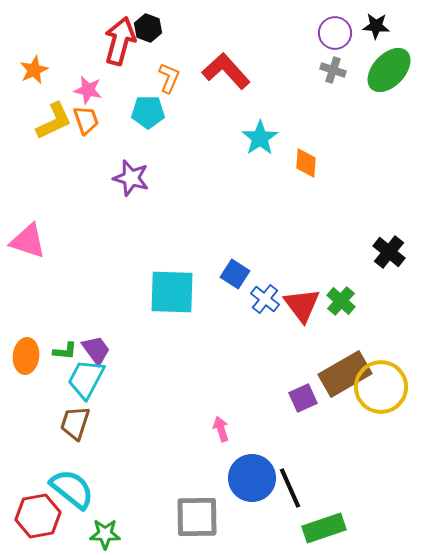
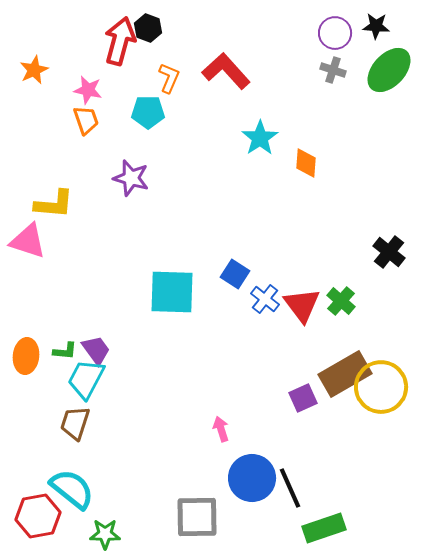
yellow L-shape: moved 83 px down; rotated 30 degrees clockwise
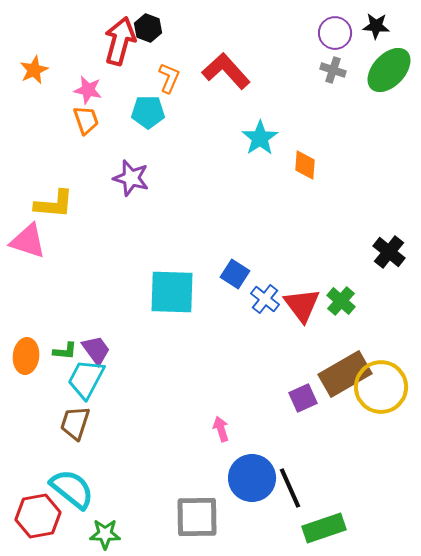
orange diamond: moved 1 px left, 2 px down
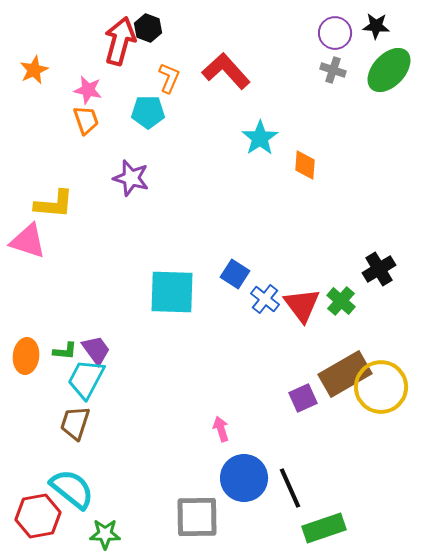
black cross: moved 10 px left, 17 px down; rotated 20 degrees clockwise
blue circle: moved 8 px left
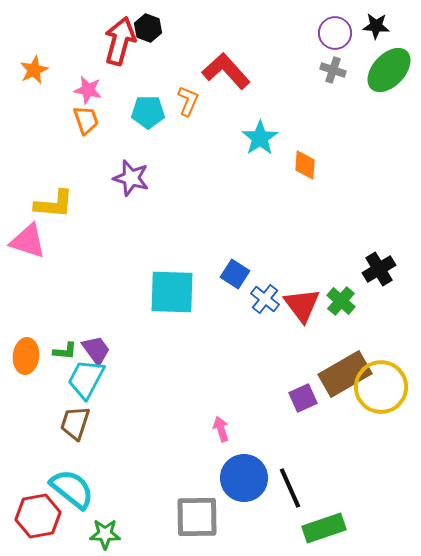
orange L-shape: moved 19 px right, 23 px down
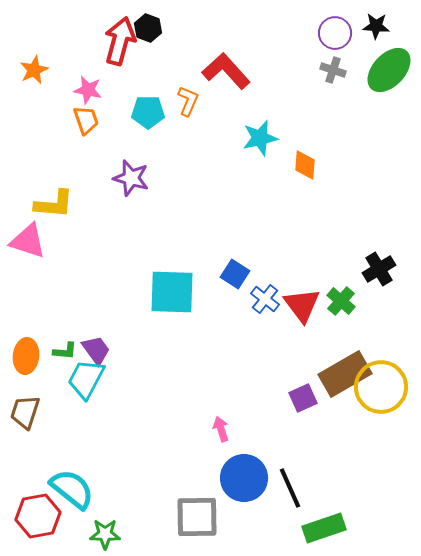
cyan star: rotated 21 degrees clockwise
brown trapezoid: moved 50 px left, 11 px up
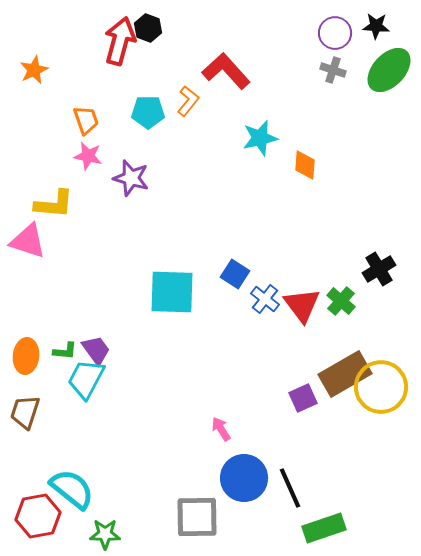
pink star: moved 66 px down
orange L-shape: rotated 16 degrees clockwise
pink arrow: rotated 15 degrees counterclockwise
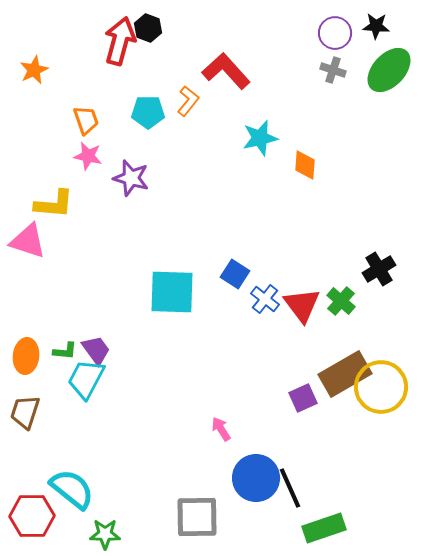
blue circle: moved 12 px right
red hexagon: moved 6 px left; rotated 9 degrees clockwise
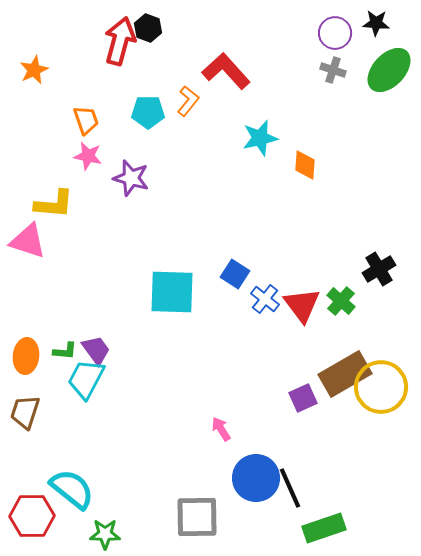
black star: moved 3 px up
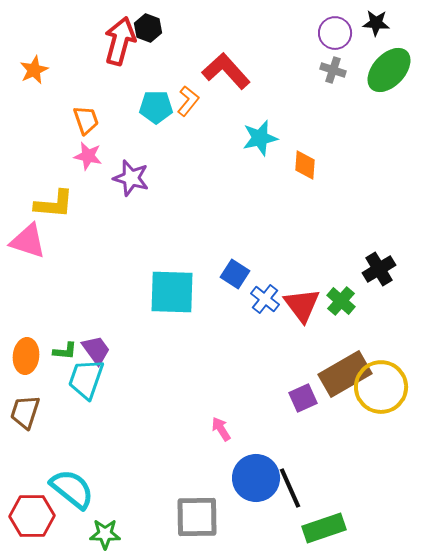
cyan pentagon: moved 8 px right, 5 px up
cyan trapezoid: rotated 9 degrees counterclockwise
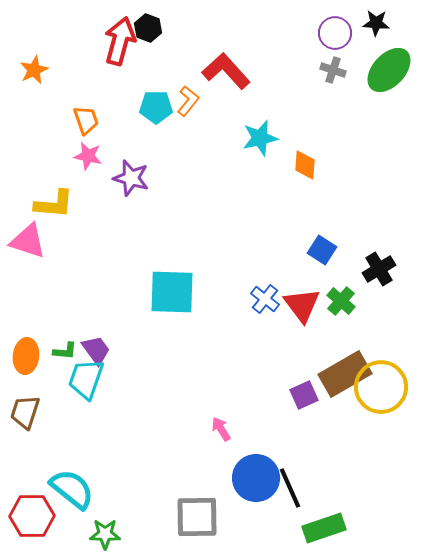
blue square: moved 87 px right, 24 px up
purple square: moved 1 px right, 3 px up
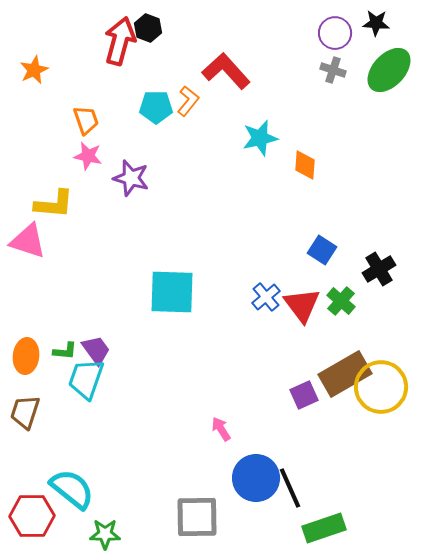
blue cross: moved 1 px right, 2 px up; rotated 12 degrees clockwise
